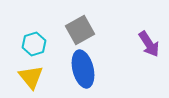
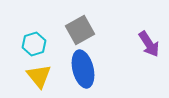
yellow triangle: moved 8 px right, 1 px up
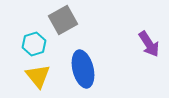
gray square: moved 17 px left, 10 px up
yellow triangle: moved 1 px left
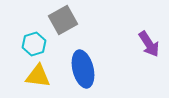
yellow triangle: rotated 44 degrees counterclockwise
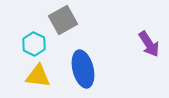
cyan hexagon: rotated 15 degrees counterclockwise
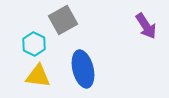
purple arrow: moved 3 px left, 18 px up
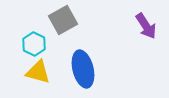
yellow triangle: moved 4 px up; rotated 8 degrees clockwise
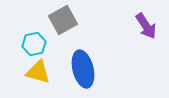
cyan hexagon: rotated 20 degrees clockwise
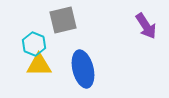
gray square: rotated 16 degrees clockwise
cyan hexagon: rotated 25 degrees counterclockwise
yellow triangle: moved 1 px right, 7 px up; rotated 16 degrees counterclockwise
